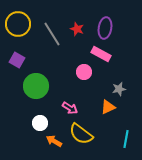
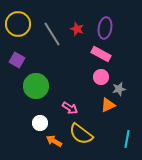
pink circle: moved 17 px right, 5 px down
orange triangle: moved 2 px up
cyan line: moved 1 px right
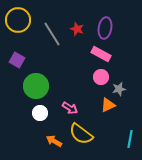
yellow circle: moved 4 px up
white circle: moved 10 px up
cyan line: moved 3 px right
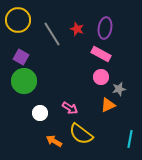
purple square: moved 4 px right, 3 px up
green circle: moved 12 px left, 5 px up
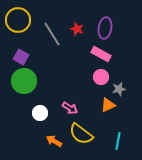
cyan line: moved 12 px left, 2 px down
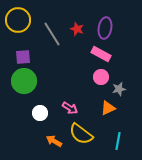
purple square: moved 2 px right; rotated 35 degrees counterclockwise
orange triangle: moved 3 px down
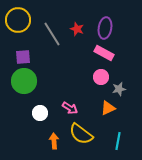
pink rectangle: moved 3 px right, 1 px up
orange arrow: rotated 56 degrees clockwise
